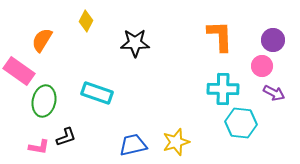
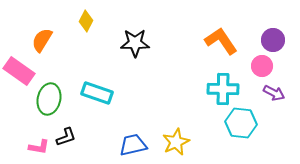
orange L-shape: moved 1 px right, 5 px down; rotated 32 degrees counterclockwise
green ellipse: moved 5 px right, 2 px up
yellow star: rotated 8 degrees counterclockwise
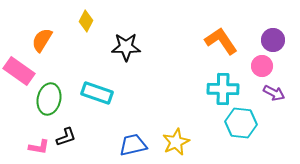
black star: moved 9 px left, 4 px down
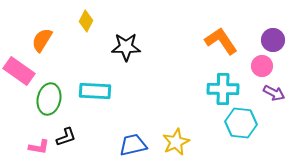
cyan rectangle: moved 2 px left, 2 px up; rotated 16 degrees counterclockwise
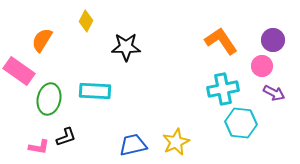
cyan cross: rotated 12 degrees counterclockwise
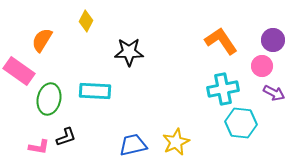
black star: moved 3 px right, 5 px down
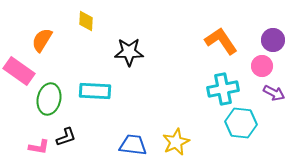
yellow diamond: rotated 25 degrees counterclockwise
blue trapezoid: rotated 20 degrees clockwise
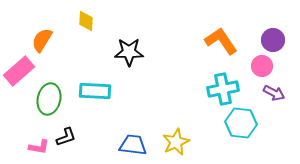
pink rectangle: rotated 76 degrees counterclockwise
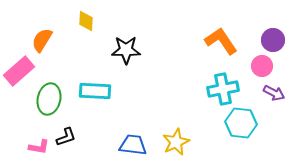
black star: moved 3 px left, 2 px up
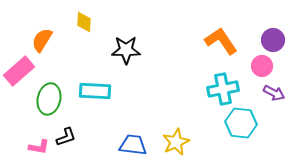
yellow diamond: moved 2 px left, 1 px down
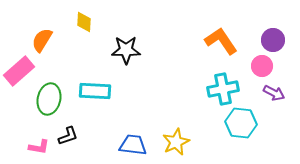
black L-shape: moved 2 px right, 1 px up
